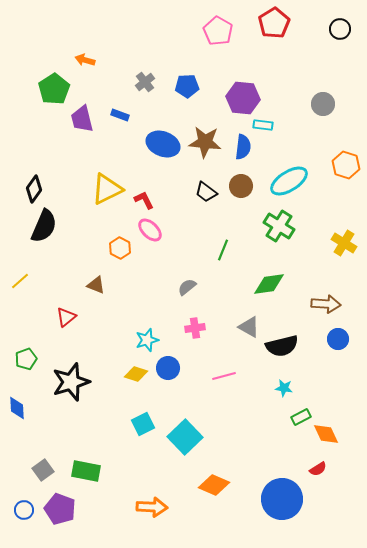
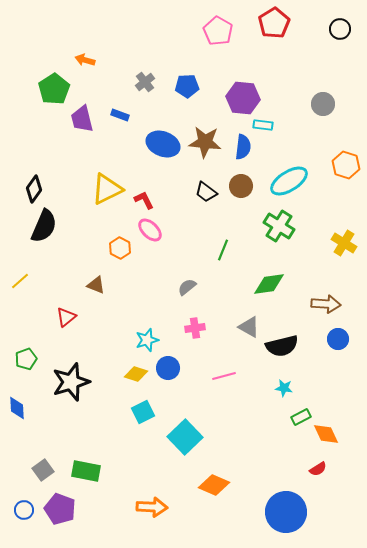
cyan square at (143, 424): moved 12 px up
blue circle at (282, 499): moved 4 px right, 13 px down
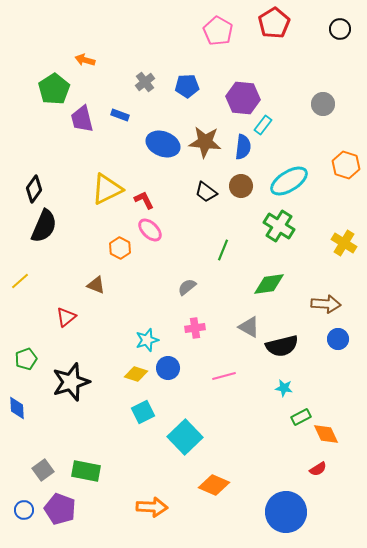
cyan rectangle at (263, 125): rotated 60 degrees counterclockwise
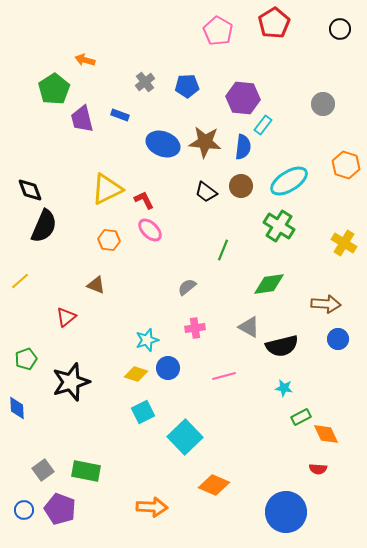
black diamond at (34, 189): moved 4 px left, 1 px down; rotated 56 degrees counterclockwise
orange hexagon at (120, 248): moved 11 px left, 8 px up; rotated 20 degrees counterclockwise
red semicircle at (318, 469): rotated 36 degrees clockwise
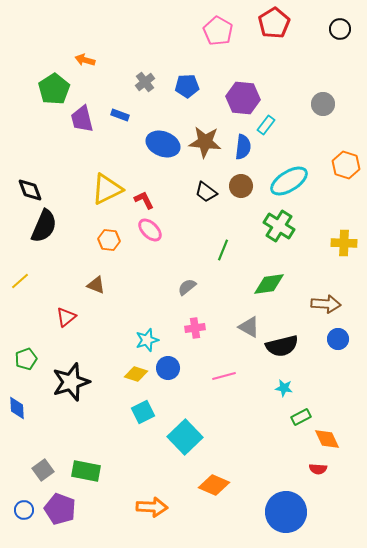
cyan rectangle at (263, 125): moved 3 px right
yellow cross at (344, 243): rotated 30 degrees counterclockwise
orange diamond at (326, 434): moved 1 px right, 5 px down
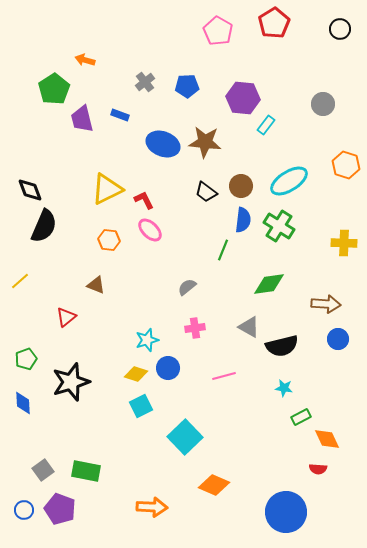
blue semicircle at (243, 147): moved 73 px down
blue diamond at (17, 408): moved 6 px right, 5 px up
cyan square at (143, 412): moved 2 px left, 6 px up
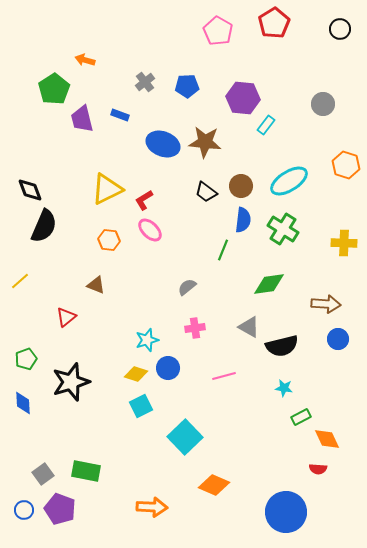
red L-shape at (144, 200): rotated 95 degrees counterclockwise
green cross at (279, 226): moved 4 px right, 3 px down
gray square at (43, 470): moved 4 px down
